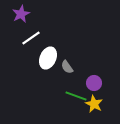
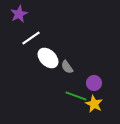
purple star: moved 2 px left
white ellipse: rotated 70 degrees counterclockwise
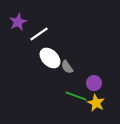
purple star: moved 1 px left, 8 px down
white line: moved 8 px right, 4 px up
white ellipse: moved 2 px right
yellow star: moved 2 px right, 1 px up
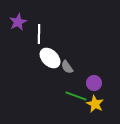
white line: rotated 54 degrees counterclockwise
yellow star: moved 1 px left, 1 px down
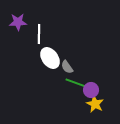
purple star: rotated 24 degrees clockwise
white ellipse: rotated 10 degrees clockwise
purple circle: moved 3 px left, 7 px down
green line: moved 13 px up
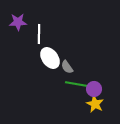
green line: moved 1 px down; rotated 10 degrees counterclockwise
purple circle: moved 3 px right, 1 px up
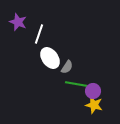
purple star: rotated 24 degrees clockwise
white line: rotated 18 degrees clockwise
gray semicircle: rotated 112 degrees counterclockwise
purple circle: moved 1 px left, 2 px down
yellow star: moved 1 px left, 1 px down; rotated 12 degrees counterclockwise
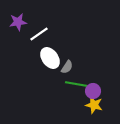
purple star: rotated 30 degrees counterclockwise
white line: rotated 36 degrees clockwise
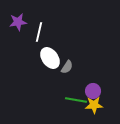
white line: moved 2 px up; rotated 42 degrees counterclockwise
green line: moved 16 px down
yellow star: rotated 18 degrees counterclockwise
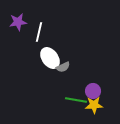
gray semicircle: moved 4 px left; rotated 32 degrees clockwise
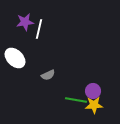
purple star: moved 7 px right
white line: moved 3 px up
white ellipse: moved 35 px left; rotated 10 degrees counterclockwise
gray semicircle: moved 15 px left, 8 px down
